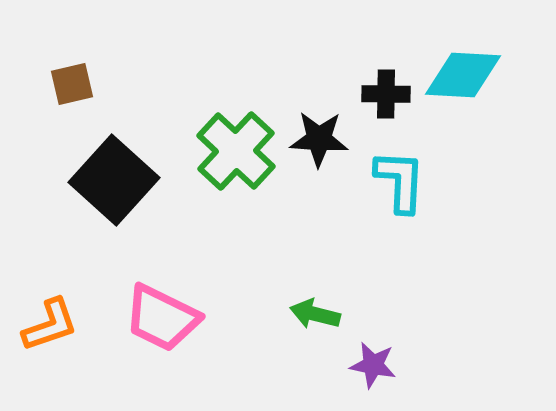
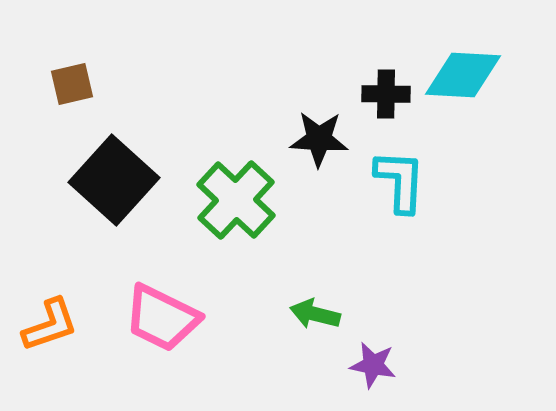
green cross: moved 49 px down
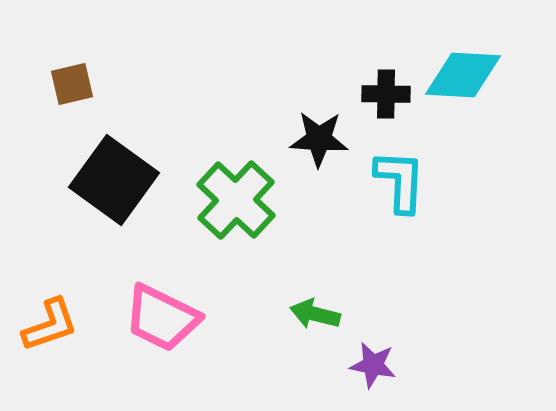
black square: rotated 6 degrees counterclockwise
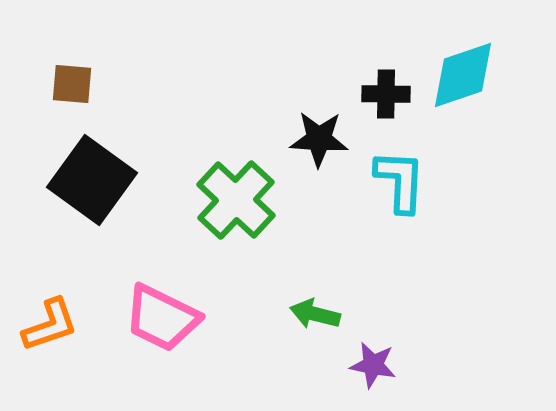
cyan diamond: rotated 22 degrees counterclockwise
brown square: rotated 18 degrees clockwise
black square: moved 22 px left
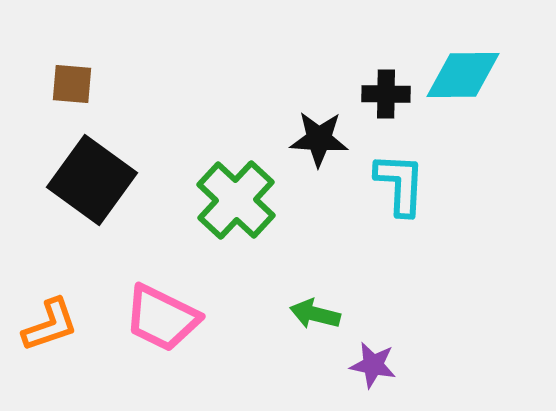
cyan diamond: rotated 18 degrees clockwise
cyan L-shape: moved 3 px down
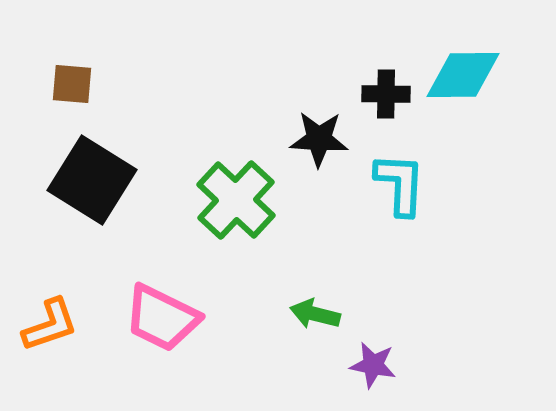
black square: rotated 4 degrees counterclockwise
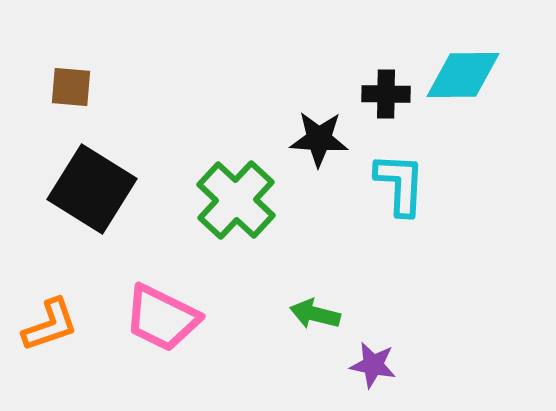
brown square: moved 1 px left, 3 px down
black square: moved 9 px down
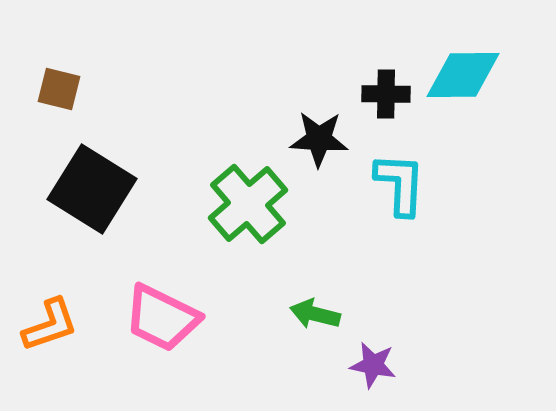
brown square: moved 12 px left, 2 px down; rotated 9 degrees clockwise
green cross: moved 12 px right, 4 px down; rotated 6 degrees clockwise
